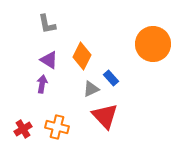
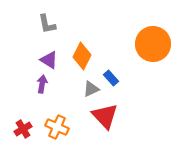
orange cross: rotated 10 degrees clockwise
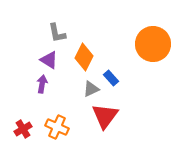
gray L-shape: moved 10 px right, 9 px down
orange diamond: moved 2 px right, 1 px down
red triangle: rotated 20 degrees clockwise
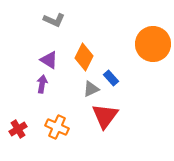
gray L-shape: moved 3 px left, 13 px up; rotated 55 degrees counterclockwise
red cross: moved 5 px left
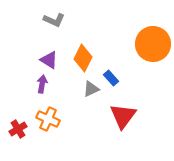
orange diamond: moved 1 px left, 1 px down
red triangle: moved 18 px right
orange cross: moved 9 px left, 8 px up
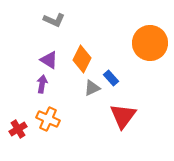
orange circle: moved 3 px left, 1 px up
orange diamond: moved 1 px left, 1 px down
gray triangle: moved 1 px right, 1 px up
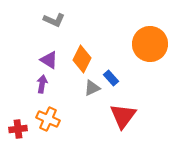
orange circle: moved 1 px down
red cross: rotated 24 degrees clockwise
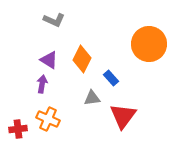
orange circle: moved 1 px left
gray triangle: moved 10 px down; rotated 18 degrees clockwise
